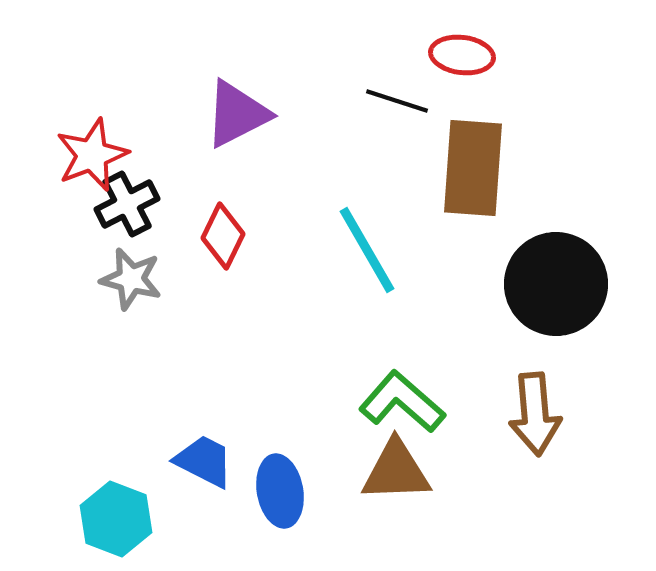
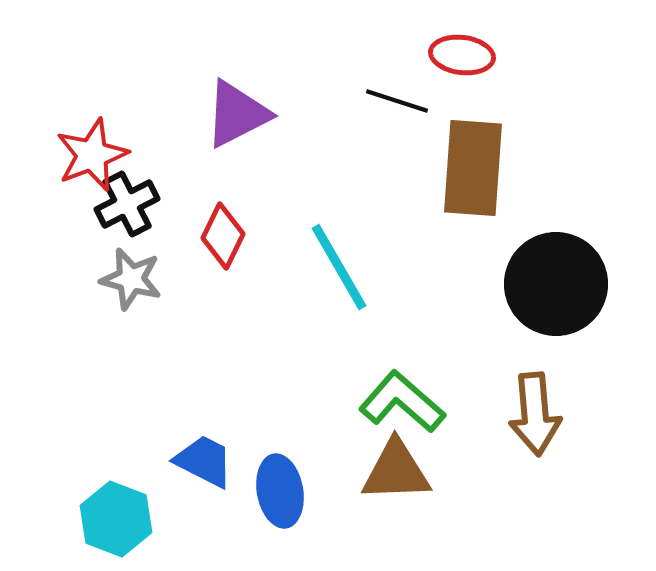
cyan line: moved 28 px left, 17 px down
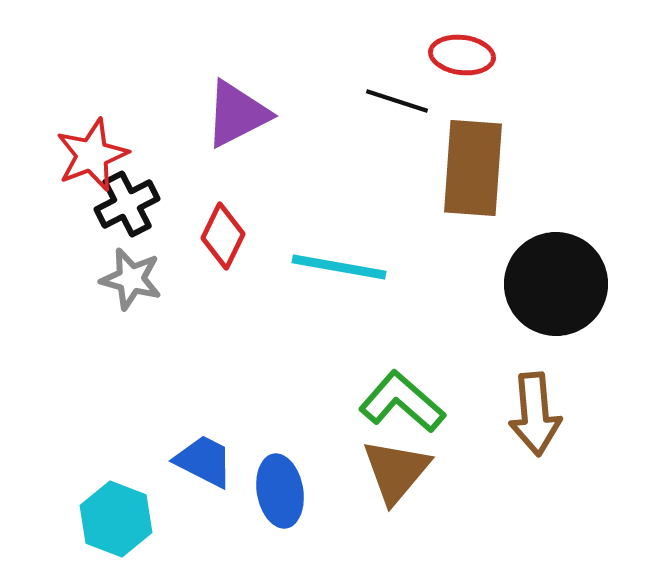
cyan line: rotated 50 degrees counterclockwise
brown triangle: rotated 48 degrees counterclockwise
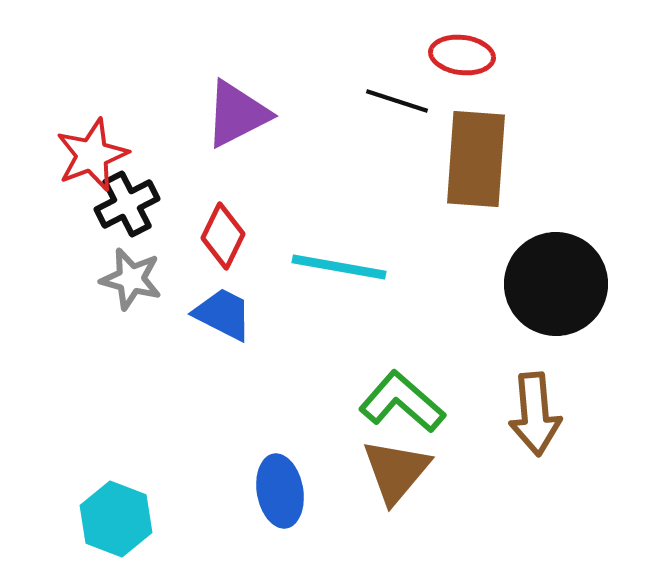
brown rectangle: moved 3 px right, 9 px up
blue trapezoid: moved 19 px right, 147 px up
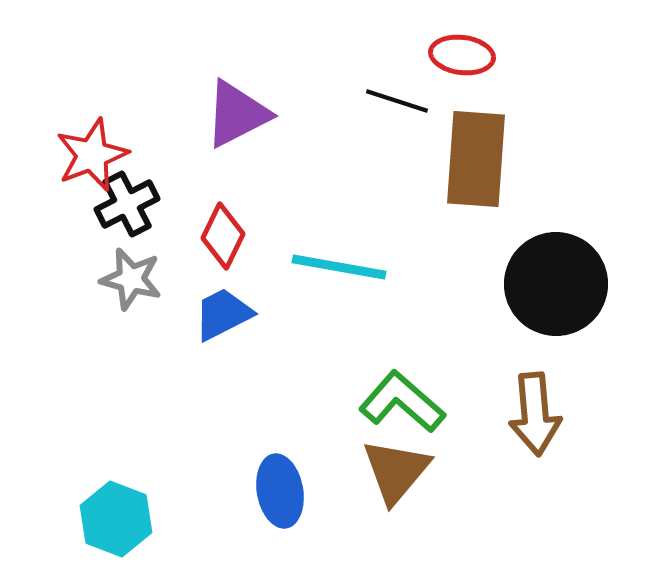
blue trapezoid: rotated 54 degrees counterclockwise
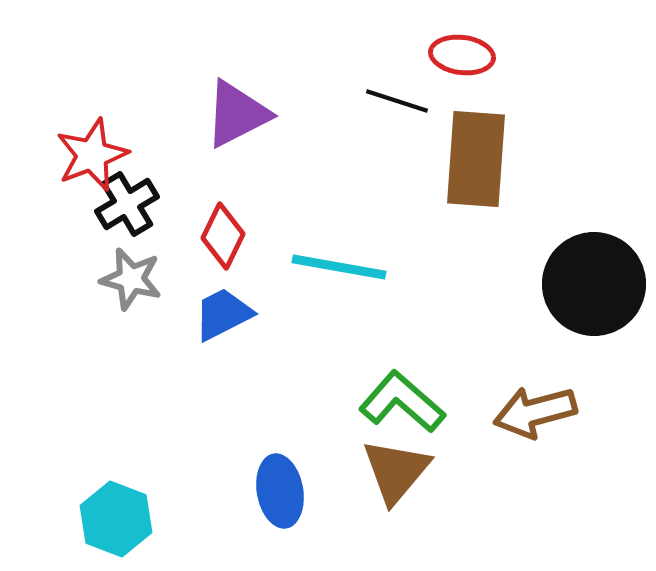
black cross: rotated 4 degrees counterclockwise
black circle: moved 38 px right
brown arrow: moved 2 px up; rotated 80 degrees clockwise
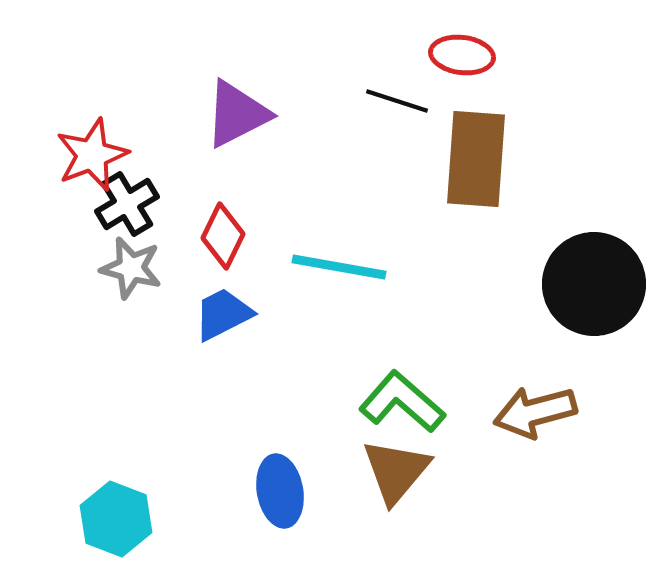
gray star: moved 11 px up
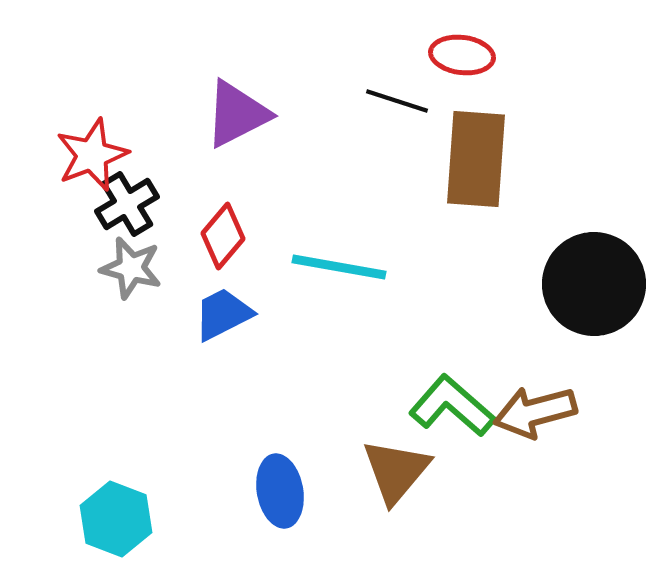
red diamond: rotated 14 degrees clockwise
green L-shape: moved 50 px right, 4 px down
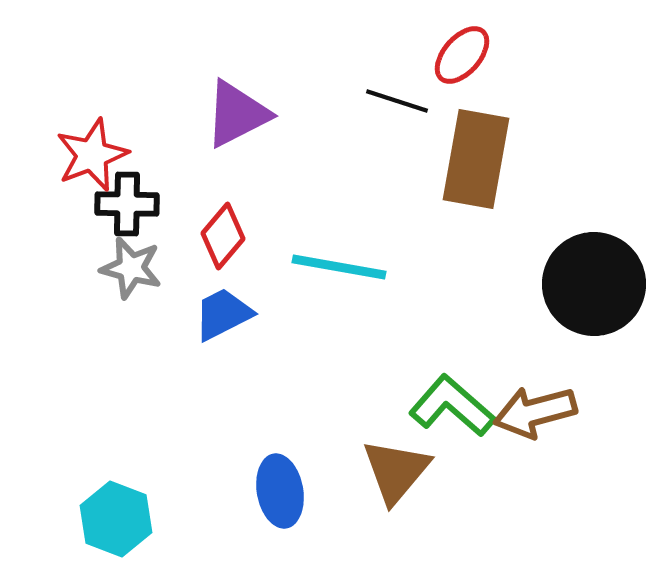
red ellipse: rotated 56 degrees counterclockwise
brown rectangle: rotated 6 degrees clockwise
black cross: rotated 32 degrees clockwise
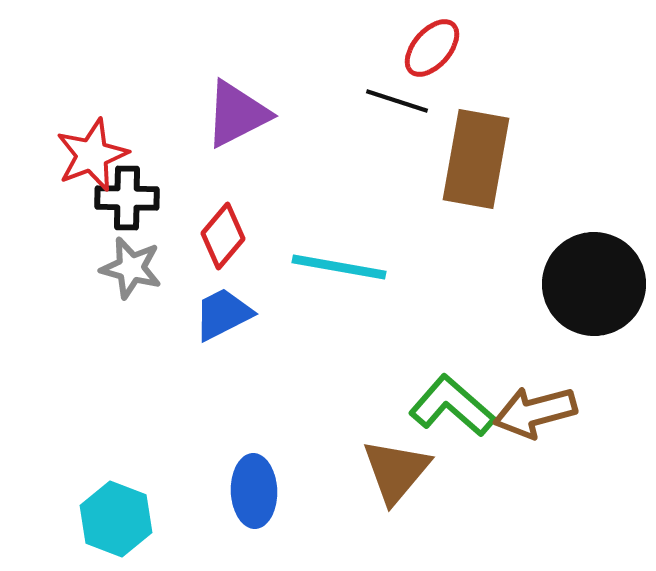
red ellipse: moved 30 px left, 7 px up
black cross: moved 6 px up
blue ellipse: moved 26 px left; rotated 8 degrees clockwise
